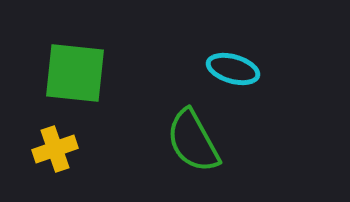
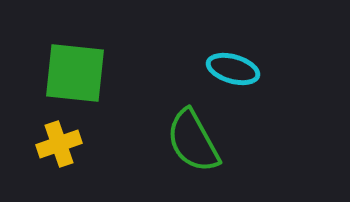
yellow cross: moved 4 px right, 5 px up
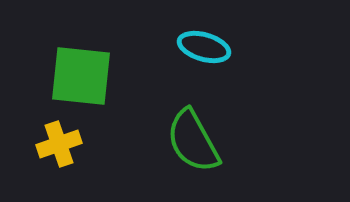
cyan ellipse: moved 29 px left, 22 px up
green square: moved 6 px right, 3 px down
